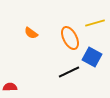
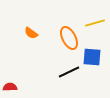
orange ellipse: moved 1 px left
blue square: rotated 24 degrees counterclockwise
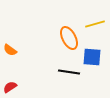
yellow line: moved 1 px down
orange semicircle: moved 21 px left, 17 px down
black line: rotated 35 degrees clockwise
red semicircle: rotated 32 degrees counterclockwise
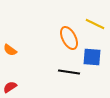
yellow line: rotated 42 degrees clockwise
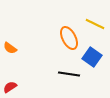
orange semicircle: moved 2 px up
blue square: rotated 30 degrees clockwise
black line: moved 2 px down
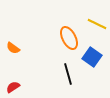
yellow line: moved 2 px right
orange semicircle: moved 3 px right
black line: moved 1 px left; rotated 65 degrees clockwise
red semicircle: moved 3 px right
